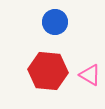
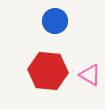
blue circle: moved 1 px up
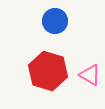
red hexagon: rotated 12 degrees clockwise
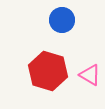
blue circle: moved 7 px right, 1 px up
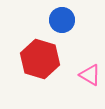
red hexagon: moved 8 px left, 12 px up
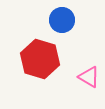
pink triangle: moved 1 px left, 2 px down
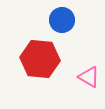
red hexagon: rotated 12 degrees counterclockwise
